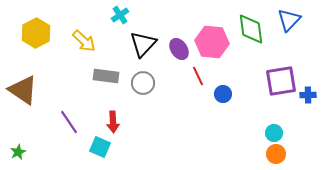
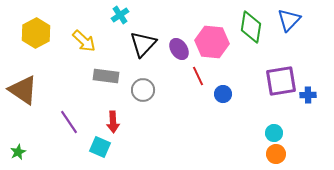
green diamond: moved 2 px up; rotated 16 degrees clockwise
gray circle: moved 7 px down
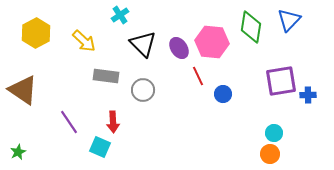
black triangle: rotated 28 degrees counterclockwise
purple ellipse: moved 1 px up
orange circle: moved 6 px left
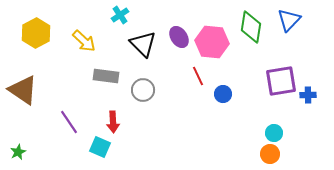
purple ellipse: moved 11 px up
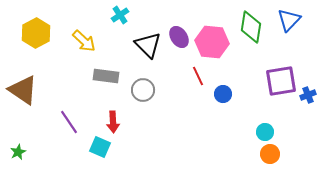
black triangle: moved 5 px right, 1 px down
blue cross: rotated 21 degrees counterclockwise
cyan circle: moved 9 px left, 1 px up
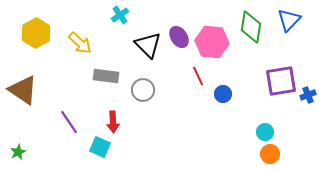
yellow arrow: moved 4 px left, 2 px down
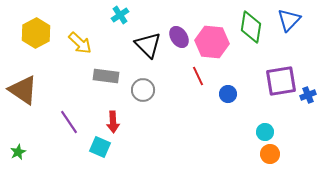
blue circle: moved 5 px right
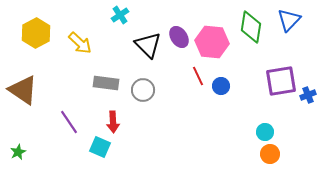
gray rectangle: moved 7 px down
blue circle: moved 7 px left, 8 px up
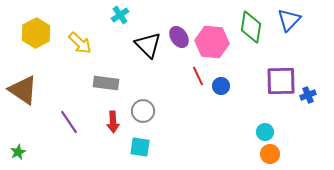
purple square: rotated 8 degrees clockwise
gray circle: moved 21 px down
cyan square: moved 40 px right; rotated 15 degrees counterclockwise
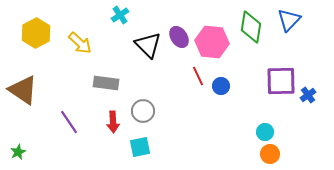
blue cross: rotated 14 degrees counterclockwise
cyan square: rotated 20 degrees counterclockwise
